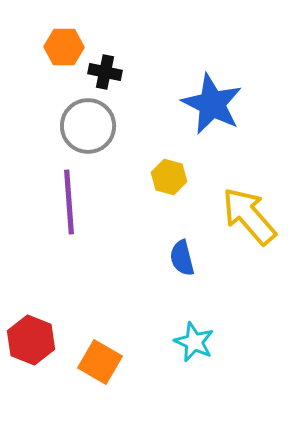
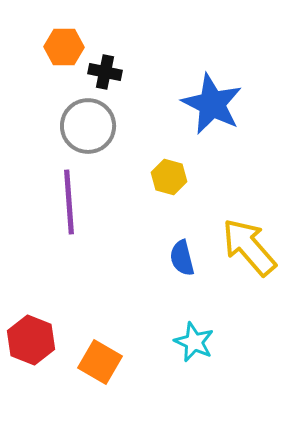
yellow arrow: moved 31 px down
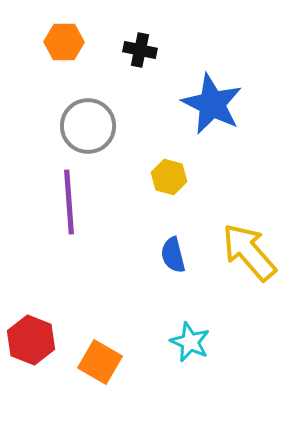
orange hexagon: moved 5 px up
black cross: moved 35 px right, 22 px up
yellow arrow: moved 5 px down
blue semicircle: moved 9 px left, 3 px up
cyan star: moved 4 px left
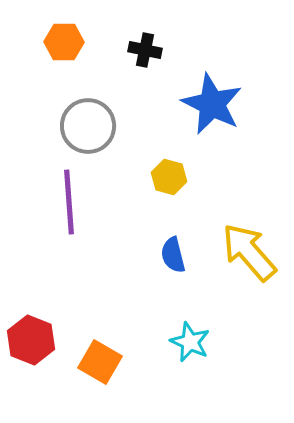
black cross: moved 5 px right
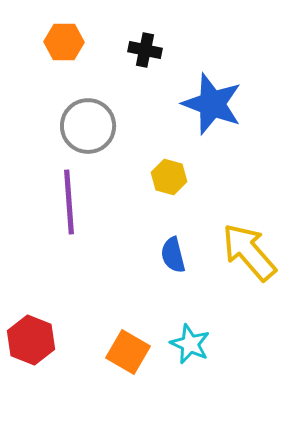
blue star: rotated 6 degrees counterclockwise
cyan star: moved 2 px down
orange square: moved 28 px right, 10 px up
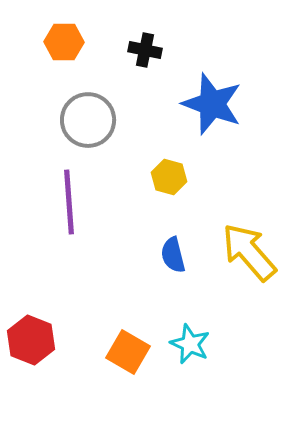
gray circle: moved 6 px up
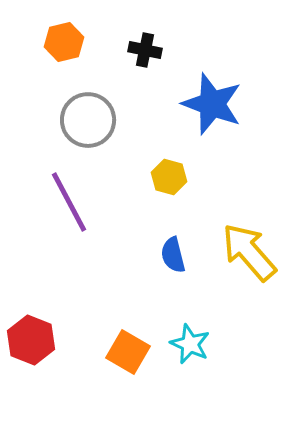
orange hexagon: rotated 15 degrees counterclockwise
purple line: rotated 24 degrees counterclockwise
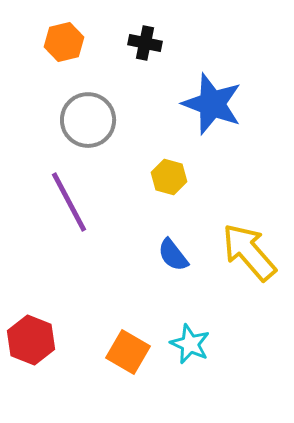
black cross: moved 7 px up
blue semicircle: rotated 24 degrees counterclockwise
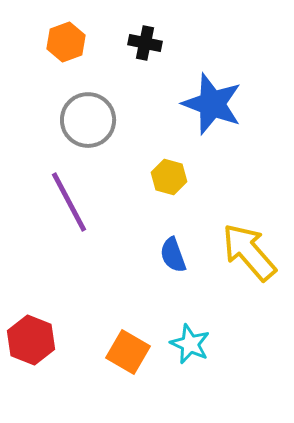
orange hexagon: moved 2 px right; rotated 6 degrees counterclockwise
blue semicircle: rotated 18 degrees clockwise
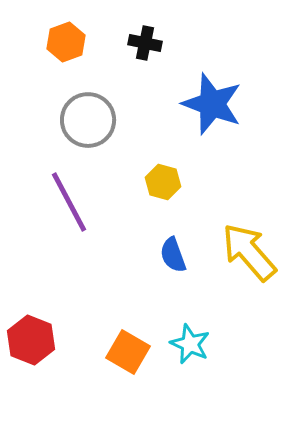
yellow hexagon: moved 6 px left, 5 px down
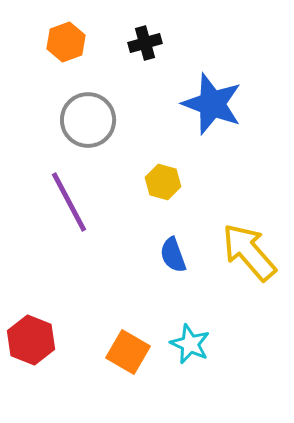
black cross: rotated 28 degrees counterclockwise
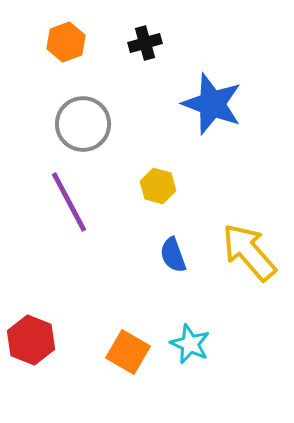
gray circle: moved 5 px left, 4 px down
yellow hexagon: moved 5 px left, 4 px down
